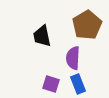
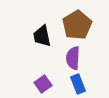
brown pentagon: moved 10 px left
purple square: moved 8 px left; rotated 36 degrees clockwise
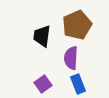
brown pentagon: rotated 8 degrees clockwise
black trapezoid: rotated 20 degrees clockwise
purple semicircle: moved 2 px left
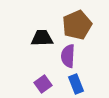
black trapezoid: moved 2 px down; rotated 80 degrees clockwise
purple semicircle: moved 3 px left, 2 px up
blue rectangle: moved 2 px left
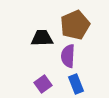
brown pentagon: moved 2 px left
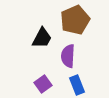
brown pentagon: moved 5 px up
black trapezoid: rotated 120 degrees clockwise
blue rectangle: moved 1 px right, 1 px down
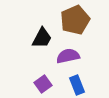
purple semicircle: rotated 75 degrees clockwise
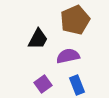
black trapezoid: moved 4 px left, 1 px down
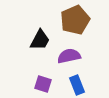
black trapezoid: moved 2 px right, 1 px down
purple semicircle: moved 1 px right
purple square: rotated 36 degrees counterclockwise
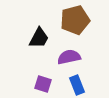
brown pentagon: rotated 8 degrees clockwise
black trapezoid: moved 1 px left, 2 px up
purple semicircle: moved 1 px down
